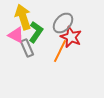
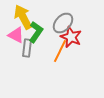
yellow arrow: rotated 10 degrees counterclockwise
gray rectangle: rotated 30 degrees clockwise
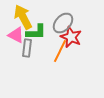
green L-shape: rotated 55 degrees clockwise
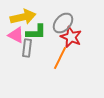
yellow arrow: rotated 105 degrees clockwise
orange line: moved 7 px down
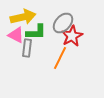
red star: moved 1 px right, 1 px up; rotated 20 degrees clockwise
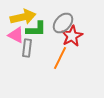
green L-shape: moved 3 px up
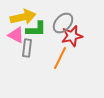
red star: rotated 15 degrees clockwise
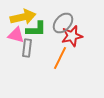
pink triangle: rotated 12 degrees counterclockwise
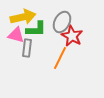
gray ellipse: moved 1 px left, 1 px up; rotated 15 degrees counterclockwise
red star: rotated 30 degrees counterclockwise
